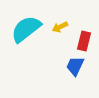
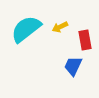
red rectangle: moved 1 px right, 1 px up; rotated 24 degrees counterclockwise
blue trapezoid: moved 2 px left
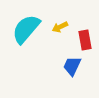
cyan semicircle: rotated 12 degrees counterclockwise
blue trapezoid: moved 1 px left
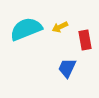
cyan semicircle: rotated 28 degrees clockwise
blue trapezoid: moved 5 px left, 2 px down
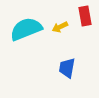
red rectangle: moved 24 px up
blue trapezoid: rotated 15 degrees counterclockwise
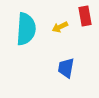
cyan semicircle: rotated 116 degrees clockwise
blue trapezoid: moved 1 px left
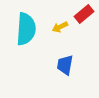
red rectangle: moved 1 px left, 2 px up; rotated 60 degrees clockwise
blue trapezoid: moved 1 px left, 3 px up
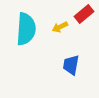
blue trapezoid: moved 6 px right
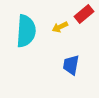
cyan semicircle: moved 2 px down
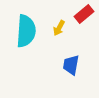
yellow arrow: moved 1 px left, 1 px down; rotated 35 degrees counterclockwise
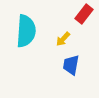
red rectangle: rotated 12 degrees counterclockwise
yellow arrow: moved 4 px right, 11 px down; rotated 14 degrees clockwise
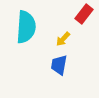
cyan semicircle: moved 4 px up
blue trapezoid: moved 12 px left
